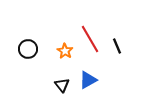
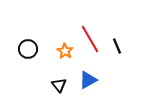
black triangle: moved 3 px left
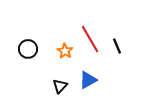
black triangle: moved 1 px right, 1 px down; rotated 21 degrees clockwise
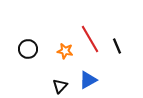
orange star: rotated 21 degrees counterclockwise
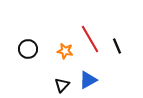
black triangle: moved 2 px right, 1 px up
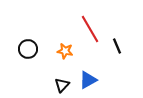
red line: moved 10 px up
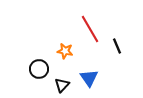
black circle: moved 11 px right, 20 px down
blue triangle: moved 1 px right, 2 px up; rotated 36 degrees counterclockwise
